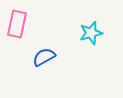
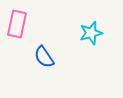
blue semicircle: rotated 95 degrees counterclockwise
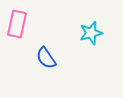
blue semicircle: moved 2 px right, 1 px down
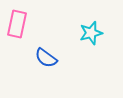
blue semicircle: rotated 20 degrees counterclockwise
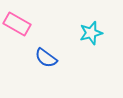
pink rectangle: rotated 72 degrees counterclockwise
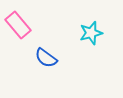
pink rectangle: moved 1 px right, 1 px down; rotated 20 degrees clockwise
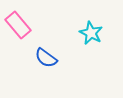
cyan star: rotated 30 degrees counterclockwise
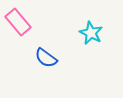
pink rectangle: moved 3 px up
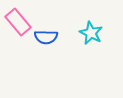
blue semicircle: moved 21 px up; rotated 35 degrees counterclockwise
